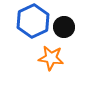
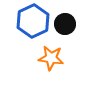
black circle: moved 1 px right, 3 px up
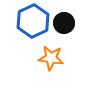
black circle: moved 1 px left, 1 px up
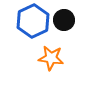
black circle: moved 3 px up
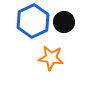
black circle: moved 2 px down
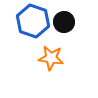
blue hexagon: rotated 16 degrees counterclockwise
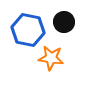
blue hexagon: moved 5 px left, 9 px down; rotated 8 degrees counterclockwise
